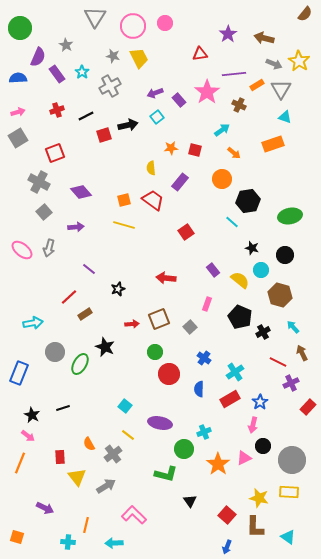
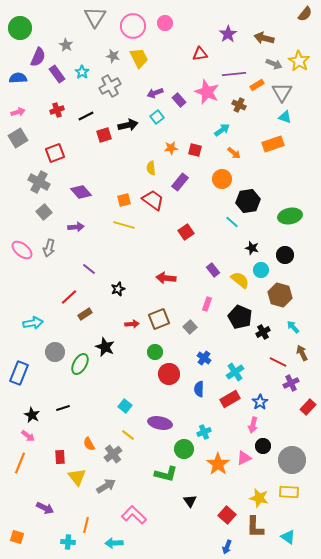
gray triangle at (281, 89): moved 1 px right, 3 px down
pink star at (207, 92): rotated 15 degrees counterclockwise
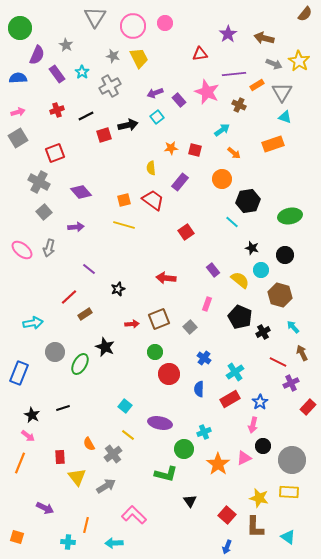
purple semicircle at (38, 57): moved 1 px left, 2 px up
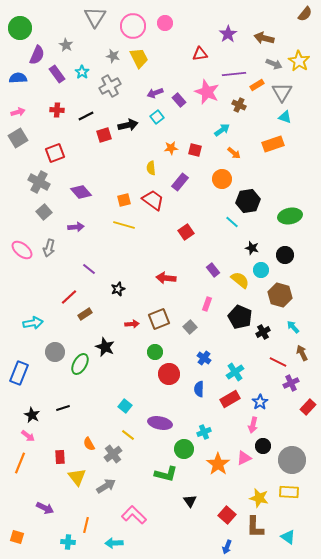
red cross at (57, 110): rotated 24 degrees clockwise
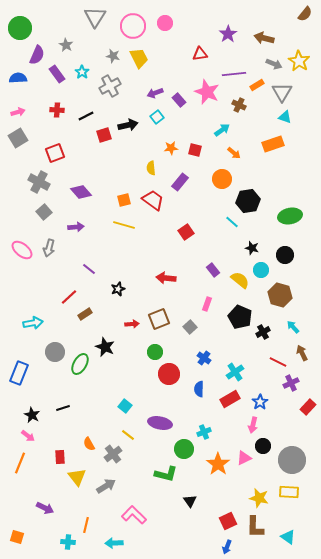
red square at (227, 515): moved 1 px right, 6 px down; rotated 24 degrees clockwise
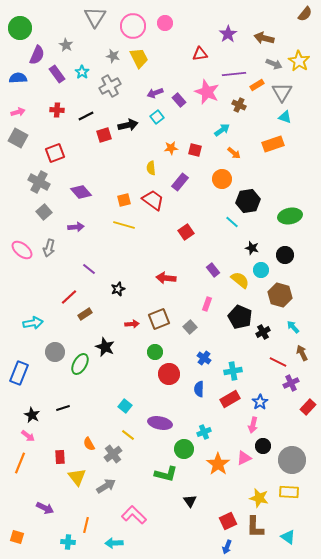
gray square at (18, 138): rotated 30 degrees counterclockwise
cyan cross at (235, 372): moved 2 px left, 1 px up; rotated 24 degrees clockwise
